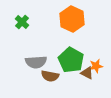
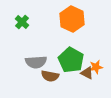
orange star: moved 1 px down
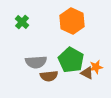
orange hexagon: moved 2 px down
brown semicircle: moved 1 px left; rotated 18 degrees counterclockwise
